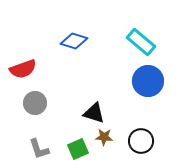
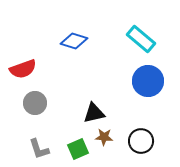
cyan rectangle: moved 3 px up
black triangle: rotated 30 degrees counterclockwise
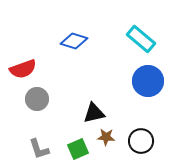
gray circle: moved 2 px right, 4 px up
brown star: moved 2 px right
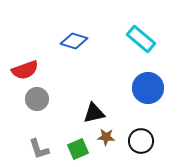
red semicircle: moved 2 px right, 1 px down
blue circle: moved 7 px down
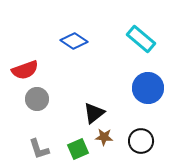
blue diamond: rotated 16 degrees clockwise
black triangle: rotated 25 degrees counterclockwise
brown star: moved 2 px left
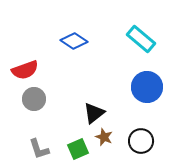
blue circle: moved 1 px left, 1 px up
gray circle: moved 3 px left
brown star: rotated 18 degrees clockwise
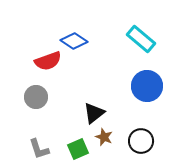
red semicircle: moved 23 px right, 9 px up
blue circle: moved 1 px up
gray circle: moved 2 px right, 2 px up
